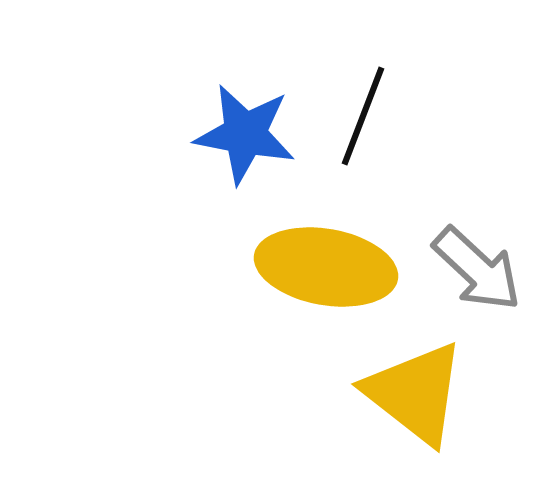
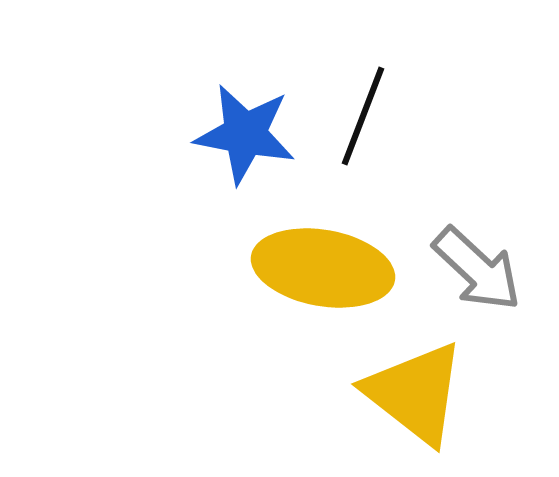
yellow ellipse: moved 3 px left, 1 px down
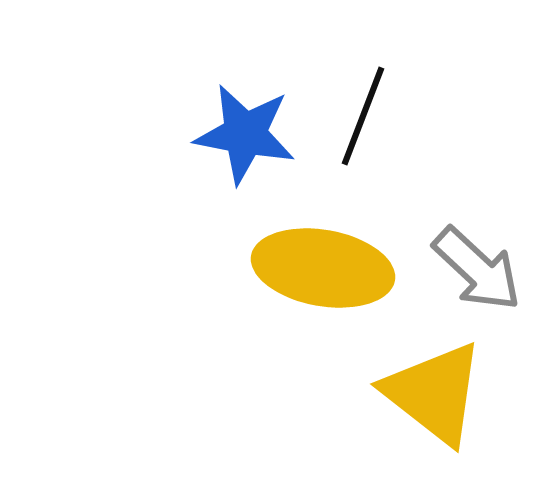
yellow triangle: moved 19 px right
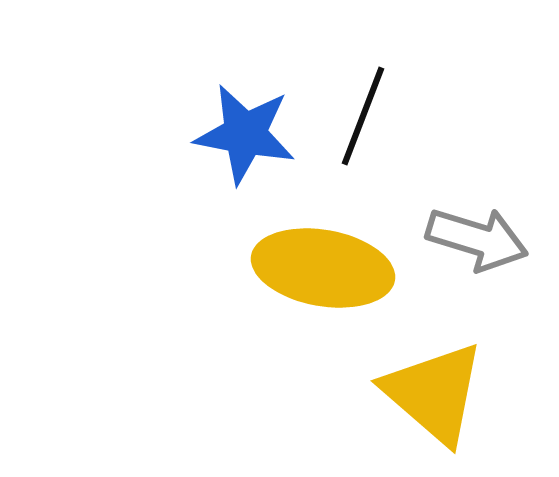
gray arrow: moved 30 px up; rotated 26 degrees counterclockwise
yellow triangle: rotated 3 degrees clockwise
